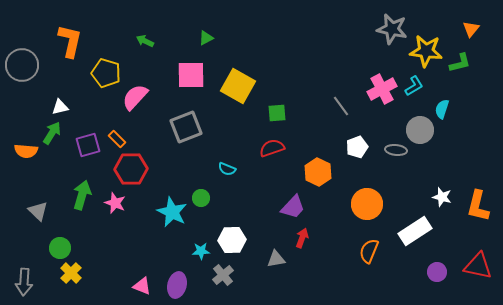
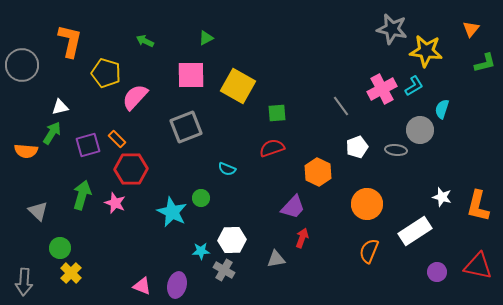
green L-shape at (460, 63): moved 25 px right
gray cross at (223, 275): moved 1 px right, 5 px up; rotated 20 degrees counterclockwise
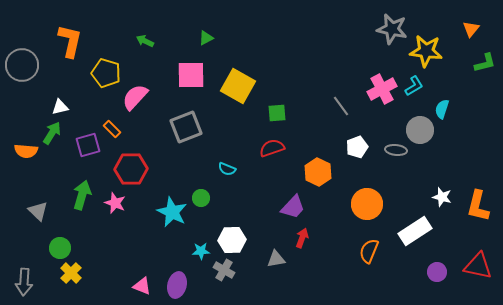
orange rectangle at (117, 139): moved 5 px left, 10 px up
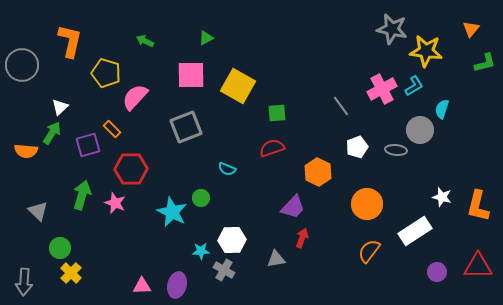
white triangle at (60, 107): rotated 30 degrees counterclockwise
orange semicircle at (369, 251): rotated 15 degrees clockwise
red triangle at (478, 266): rotated 12 degrees counterclockwise
pink triangle at (142, 286): rotated 24 degrees counterclockwise
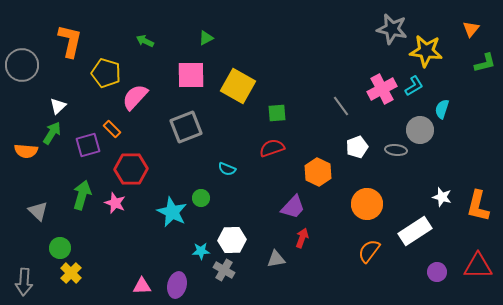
white triangle at (60, 107): moved 2 px left, 1 px up
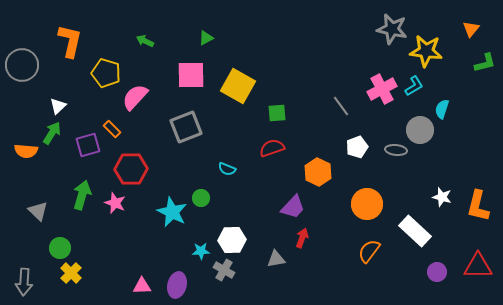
white rectangle at (415, 231): rotated 76 degrees clockwise
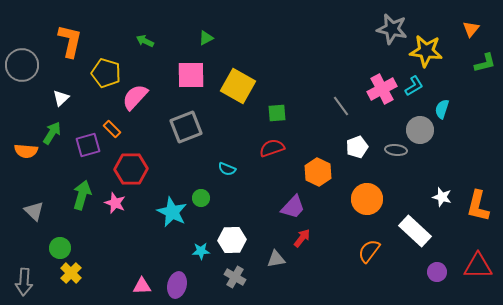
white triangle at (58, 106): moved 3 px right, 8 px up
orange circle at (367, 204): moved 5 px up
gray triangle at (38, 211): moved 4 px left
red arrow at (302, 238): rotated 18 degrees clockwise
gray cross at (224, 270): moved 11 px right, 7 px down
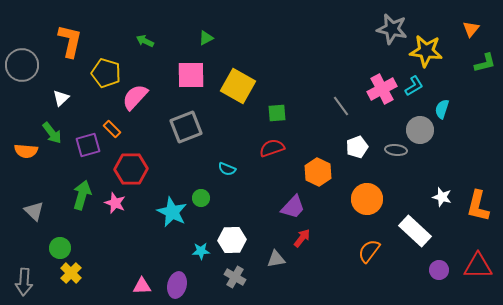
green arrow at (52, 133): rotated 110 degrees clockwise
purple circle at (437, 272): moved 2 px right, 2 px up
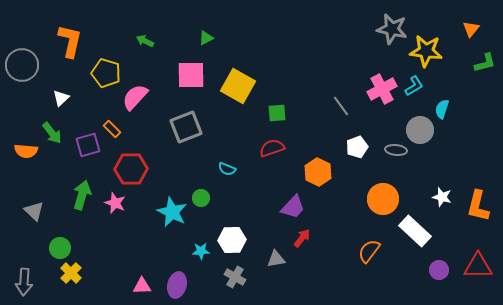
orange circle at (367, 199): moved 16 px right
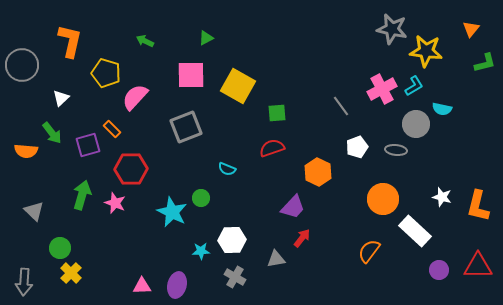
cyan semicircle at (442, 109): rotated 96 degrees counterclockwise
gray circle at (420, 130): moved 4 px left, 6 px up
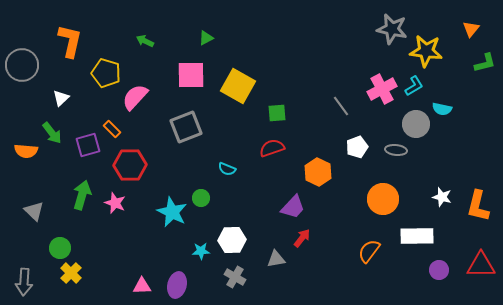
red hexagon at (131, 169): moved 1 px left, 4 px up
white rectangle at (415, 231): moved 2 px right, 5 px down; rotated 44 degrees counterclockwise
red triangle at (478, 266): moved 3 px right, 1 px up
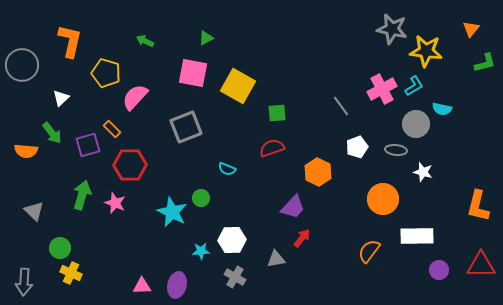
pink square at (191, 75): moved 2 px right, 2 px up; rotated 12 degrees clockwise
white star at (442, 197): moved 19 px left, 25 px up
yellow cross at (71, 273): rotated 20 degrees counterclockwise
